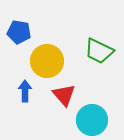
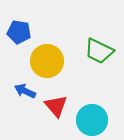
blue arrow: rotated 65 degrees counterclockwise
red triangle: moved 8 px left, 11 px down
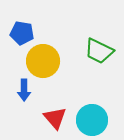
blue pentagon: moved 3 px right, 1 px down
yellow circle: moved 4 px left
blue arrow: moved 1 px left, 1 px up; rotated 115 degrees counterclockwise
red triangle: moved 1 px left, 12 px down
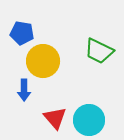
cyan circle: moved 3 px left
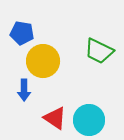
red triangle: rotated 15 degrees counterclockwise
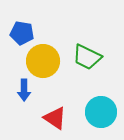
green trapezoid: moved 12 px left, 6 px down
cyan circle: moved 12 px right, 8 px up
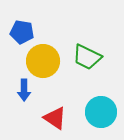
blue pentagon: moved 1 px up
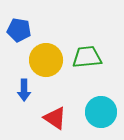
blue pentagon: moved 3 px left, 2 px up
green trapezoid: rotated 148 degrees clockwise
yellow circle: moved 3 px right, 1 px up
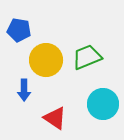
green trapezoid: rotated 16 degrees counterclockwise
cyan circle: moved 2 px right, 8 px up
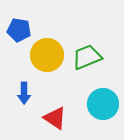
yellow circle: moved 1 px right, 5 px up
blue arrow: moved 3 px down
